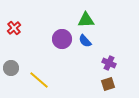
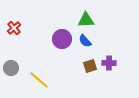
purple cross: rotated 24 degrees counterclockwise
brown square: moved 18 px left, 18 px up
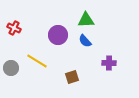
red cross: rotated 24 degrees counterclockwise
purple circle: moved 4 px left, 4 px up
brown square: moved 18 px left, 11 px down
yellow line: moved 2 px left, 19 px up; rotated 10 degrees counterclockwise
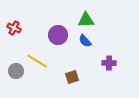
gray circle: moved 5 px right, 3 px down
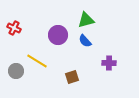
green triangle: rotated 12 degrees counterclockwise
